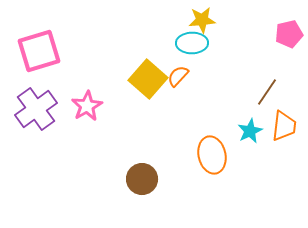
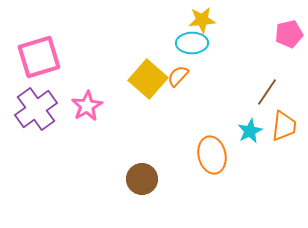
pink square: moved 6 px down
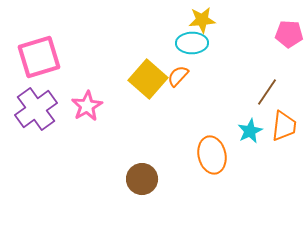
pink pentagon: rotated 16 degrees clockwise
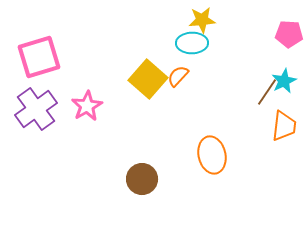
cyan star: moved 34 px right, 50 px up
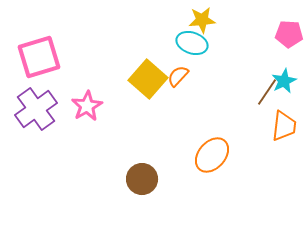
cyan ellipse: rotated 20 degrees clockwise
orange ellipse: rotated 54 degrees clockwise
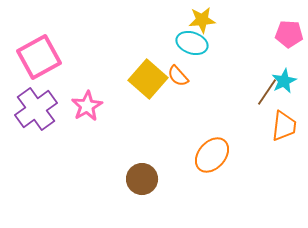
pink square: rotated 12 degrees counterclockwise
orange semicircle: rotated 85 degrees counterclockwise
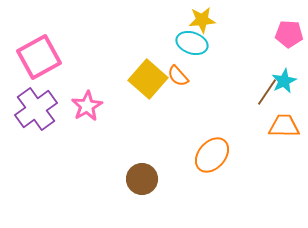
orange trapezoid: rotated 96 degrees counterclockwise
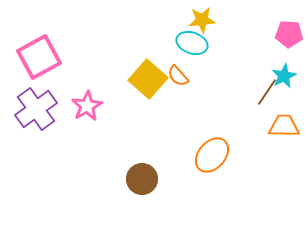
cyan star: moved 5 px up
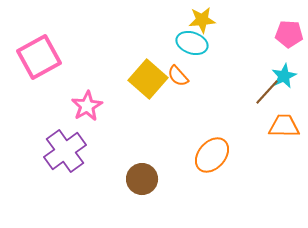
brown line: rotated 8 degrees clockwise
purple cross: moved 29 px right, 42 px down
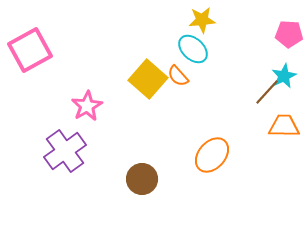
cyan ellipse: moved 1 px right, 6 px down; rotated 24 degrees clockwise
pink square: moved 9 px left, 7 px up
